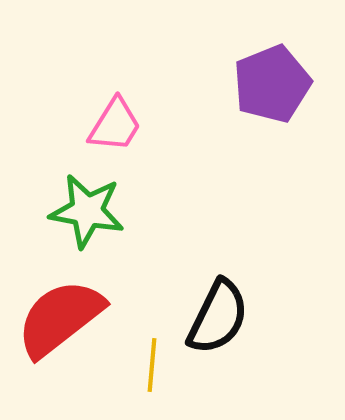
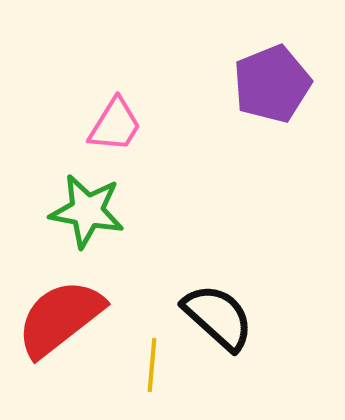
black semicircle: rotated 74 degrees counterclockwise
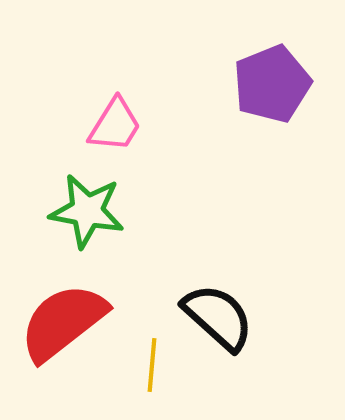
red semicircle: moved 3 px right, 4 px down
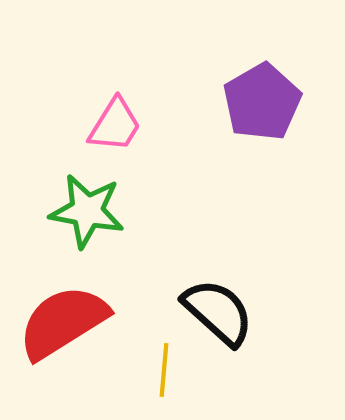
purple pentagon: moved 10 px left, 18 px down; rotated 8 degrees counterclockwise
black semicircle: moved 5 px up
red semicircle: rotated 6 degrees clockwise
yellow line: moved 12 px right, 5 px down
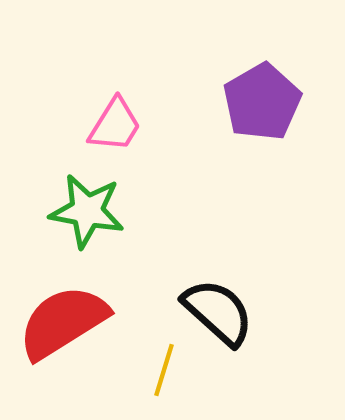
yellow line: rotated 12 degrees clockwise
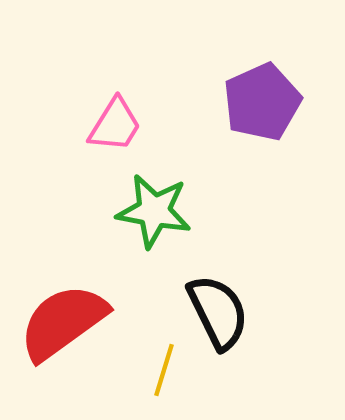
purple pentagon: rotated 6 degrees clockwise
green star: moved 67 px right
black semicircle: rotated 22 degrees clockwise
red semicircle: rotated 4 degrees counterclockwise
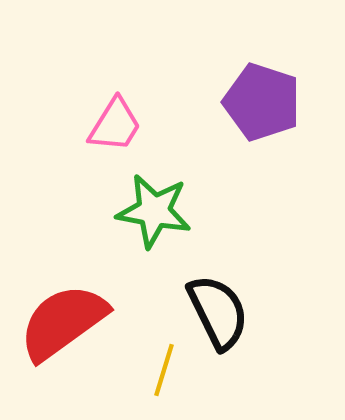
purple pentagon: rotated 30 degrees counterclockwise
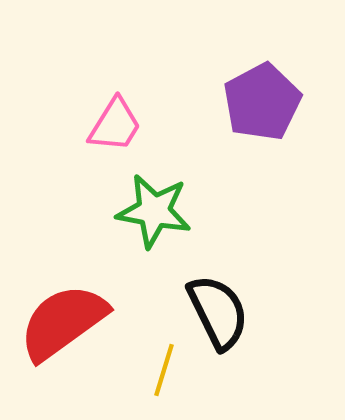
purple pentagon: rotated 26 degrees clockwise
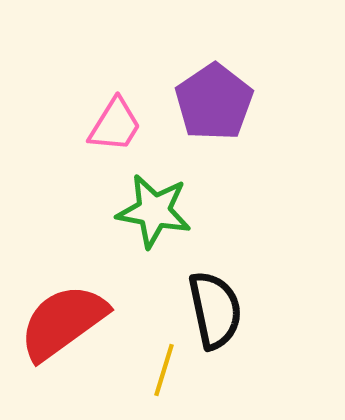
purple pentagon: moved 48 px left; rotated 6 degrees counterclockwise
black semicircle: moved 3 px left, 2 px up; rotated 14 degrees clockwise
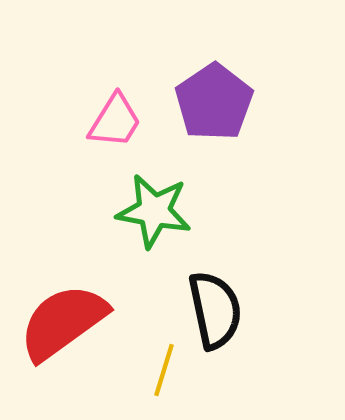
pink trapezoid: moved 4 px up
